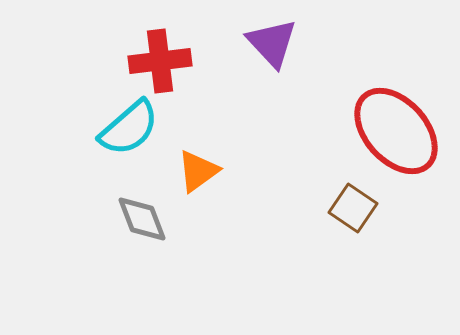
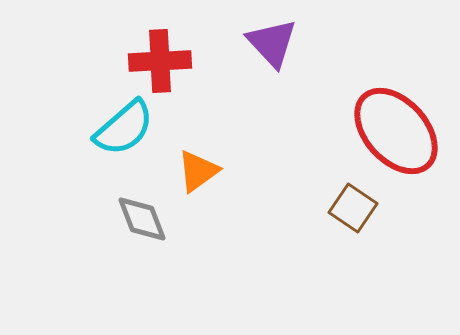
red cross: rotated 4 degrees clockwise
cyan semicircle: moved 5 px left
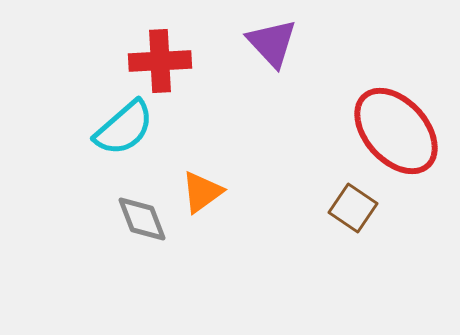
orange triangle: moved 4 px right, 21 px down
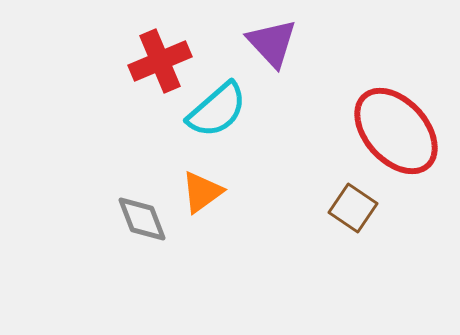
red cross: rotated 20 degrees counterclockwise
cyan semicircle: moved 93 px right, 18 px up
